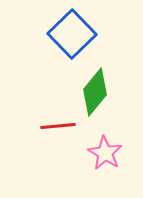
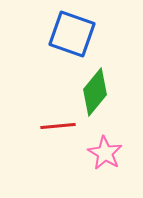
blue square: rotated 27 degrees counterclockwise
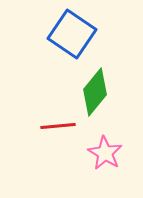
blue square: rotated 15 degrees clockwise
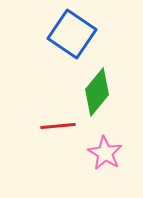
green diamond: moved 2 px right
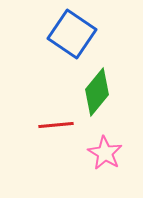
red line: moved 2 px left, 1 px up
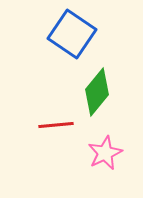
pink star: rotated 16 degrees clockwise
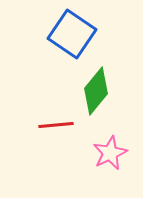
green diamond: moved 1 px left, 1 px up
pink star: moved 5 px right
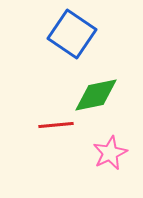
green diamond: moved 4 px down; rotated 39 degrees clockwise
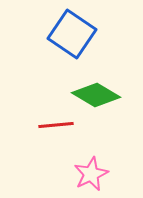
green diamond: rotated 42 degrees clockwise
pink star: moved 19 px left, 21 px down
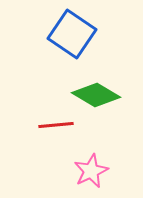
pink star: moved 3 px up
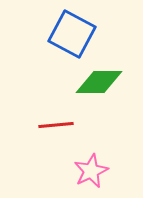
blue square: rotated 6 degrees counterclockwise
green diamond: moved 3 px right, 13 px up; rotated 30 degrees counterclockwise
